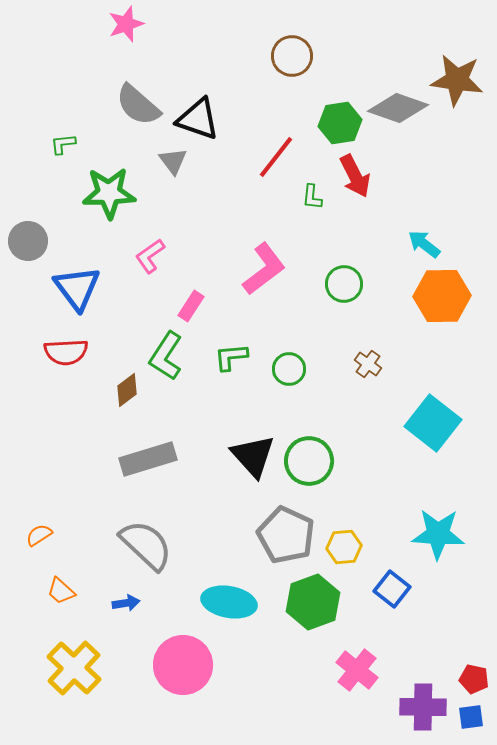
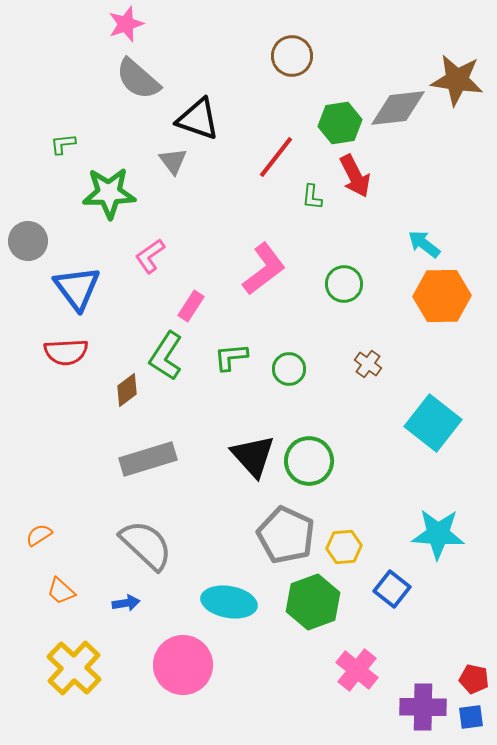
gray semicircle at (138, 105): moved 26 px up
gray diamond at (398, 108): rotated 26 degrees counterclockwise
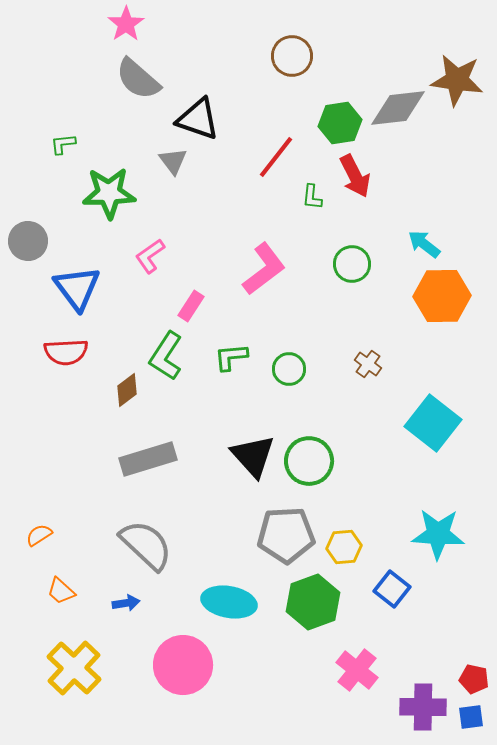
pink star at (126, 24): rotated 15 degrees counterclockwise
green circle at (344, 284): moved 8 px right, 20 px up
gray pentagon at (286, 535): rotated 28 degrees counterclockwise
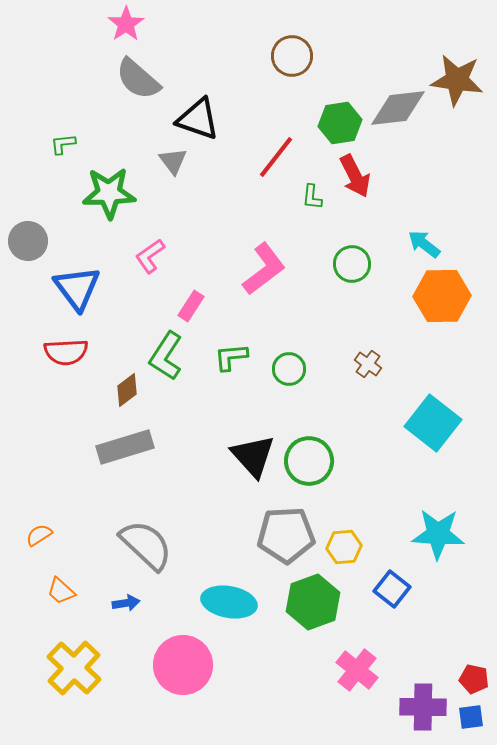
gray rectangle at (148, 459): moved 23 px left, 12 px up
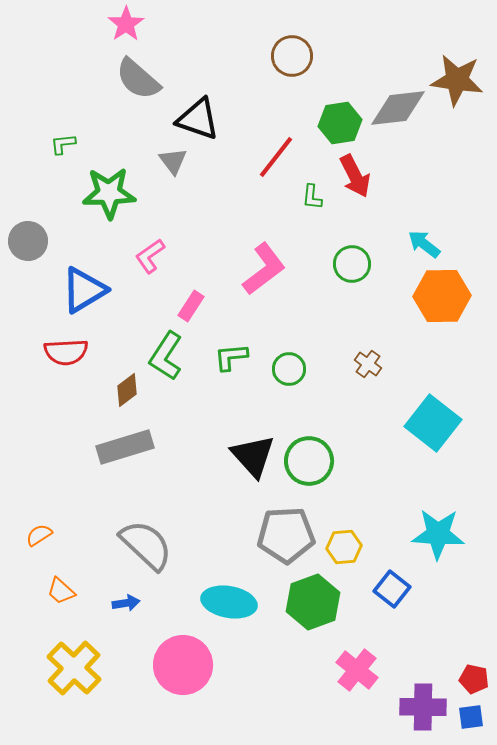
blue triangle at (77, 288): moved 7 px right, 2 px down; rotated 36 degrees clockwise
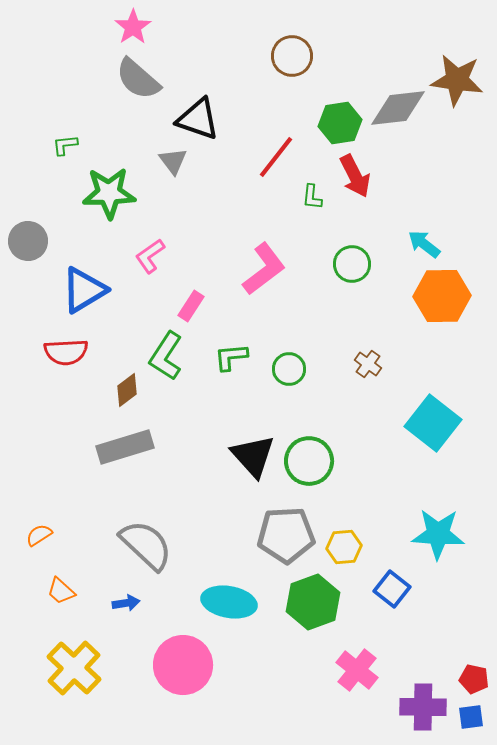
pink star at (126, 24): moved 7 px right, 3 px down
green L-shape at (63, 144): moved 2 px right, 1 px down
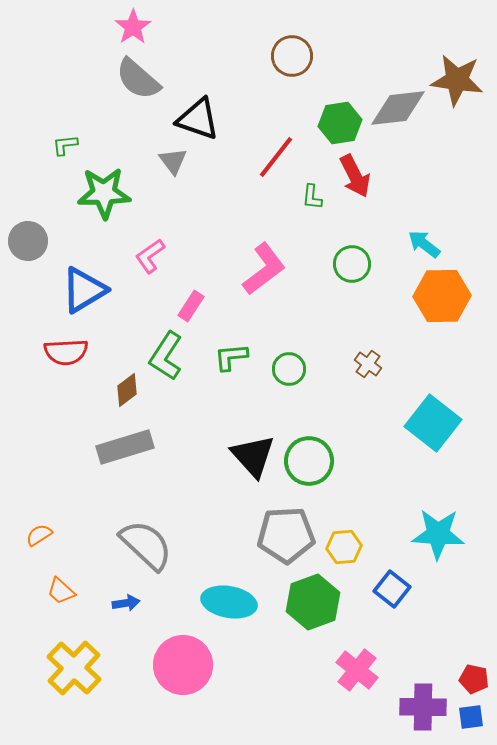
green star at (109, 193): moved 5 px left
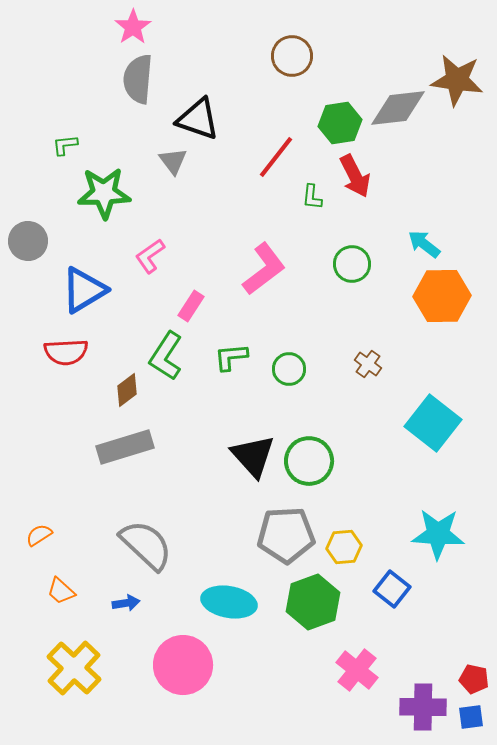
gray semicircle at (138, 79): rotated 54 degrees clockwise
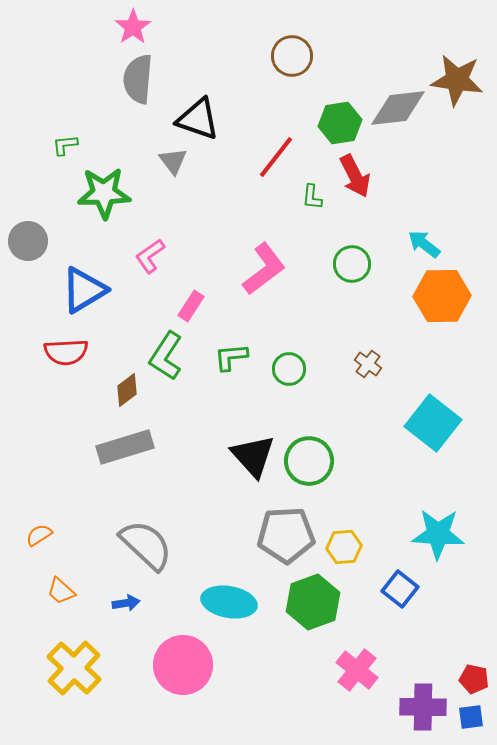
blue square at (392, 589): moved 8 px right
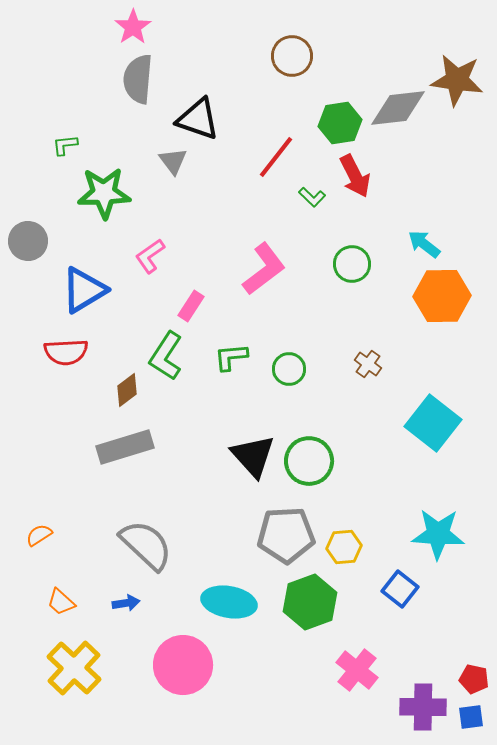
green L-shape at (312, 197): rotated 52 degrees counterclockwise
orange trapezoid at (61, 591): moved 11 px down
green hexagon at (313, 602): moved 3 px left
